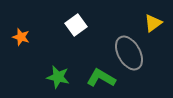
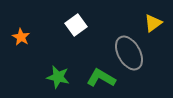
orange star: rotated 12 degrees clockwise
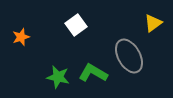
orange star: rotated 24 degrees clockwise
gray ellipse: moved 3 px down
green L-shape: moved 8 px left, 5 px up
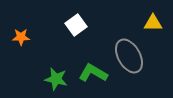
yellow triangle: rotated 36 degrees clockwise
orange star: rotated 18 degrees clockwise
green star: moved 2 px left, 2 px down
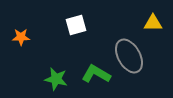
white square: rotated 20 degrees clockwise
green L-shape: moved 3 px right, 1 px down
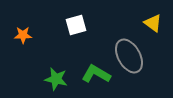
yellow triangle: rotated 36 degrees clockwise
orange star: moved 2 px right, 2 px up
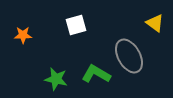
yellow triangle: moved 2 px right
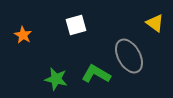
orange star: rotated 30 degrees clockwise
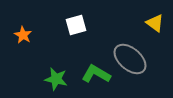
gray ellipse: moved 1 px right, 3 px down; rotated 20 degrees counterclockwise
